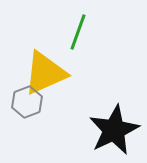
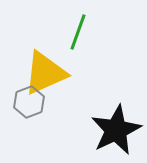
gray hexagon: moved 2 px right
black star: moved 2 px right
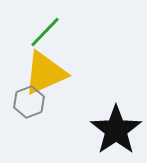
green line: moved 33 px left; rotated 24 degrees clockwise
black star: rotated 9 degrees counterclockwise
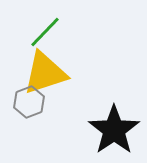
yellow triangle: rotated 6 degrees clockwise
black star: moved 2 px left
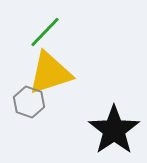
yellow triangle: moved 5 px right
gray hexagon: rotated 20 degrees counterclockwise
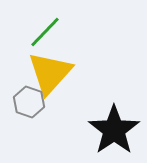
yellow triangle: rotated 30 degrees counterclockwise
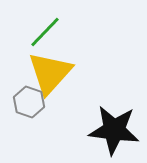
black star: rotated 30 degrees counterclockwise
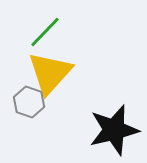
black star: rotated 21 degrees counterclockwise
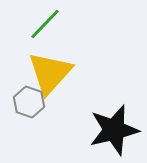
green line: moved 8 px up
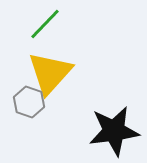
black star: moved 1 px down; rotated 6 degrees clockwise
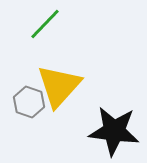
yellow triangle: moved 9 px right, 13 px down
black star: rotated 15 degrees clockwise
